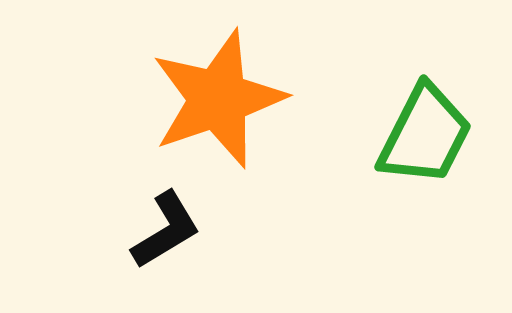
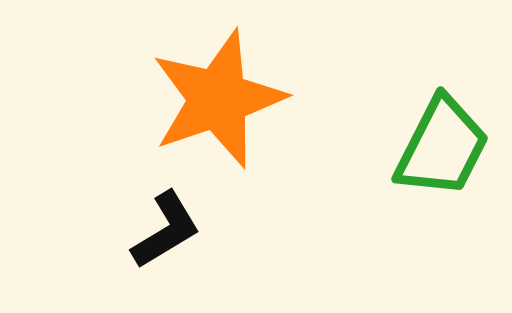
green trapezoid: moved 17 px right, 12 px down
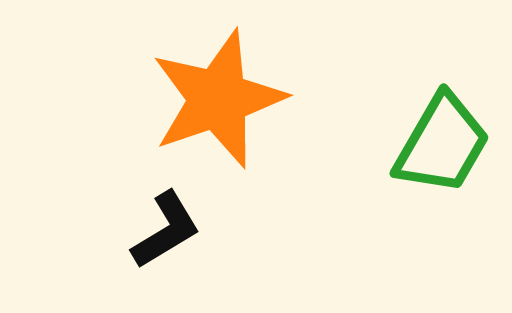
green trapezoid: moved 3 px up; rotated 3 degrees clockwise
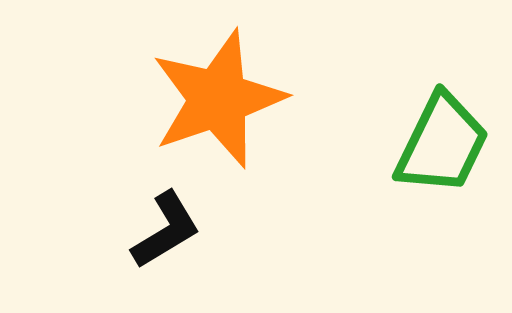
green trapezoid: rotated 4 degrees counterclockwise
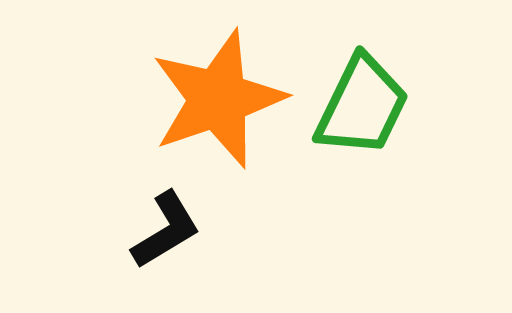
green trapezoid: moved 80 px left, 38 px up
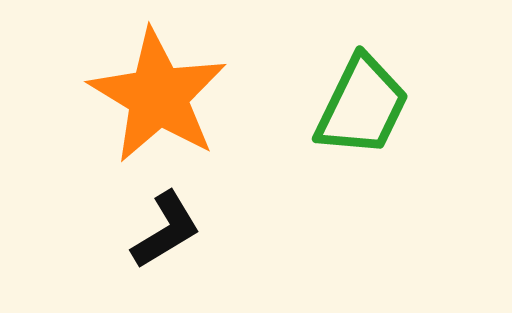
orange star: moved 60 px left, 3 px up; rotated 22 degrees counterclockwise
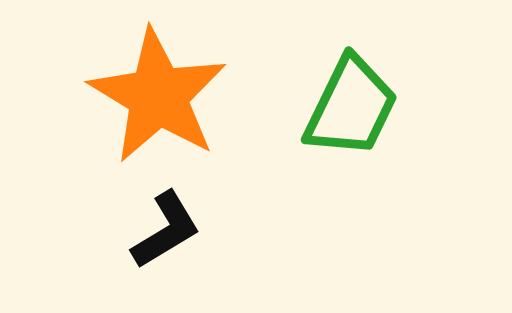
green trapezoid: moved 11 px left, 1 px down
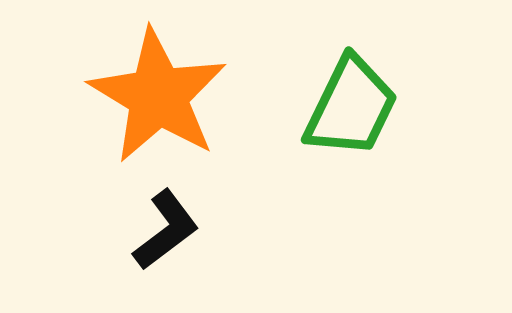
black L-shape: rotated 6 degrees counterclockwise
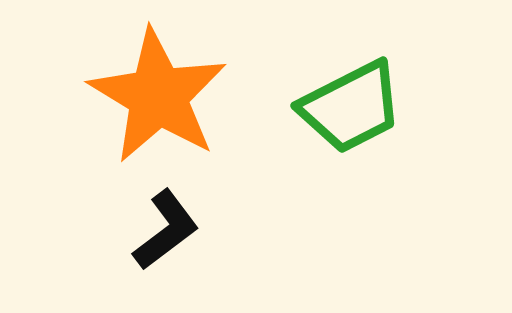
green trapezoid: rotated 37 degrees clockwise
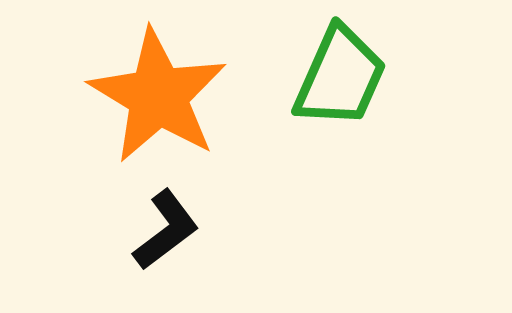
green trapezoid: moved 11 px left, 30 px up; rotated 39 degrees counterclockwise
